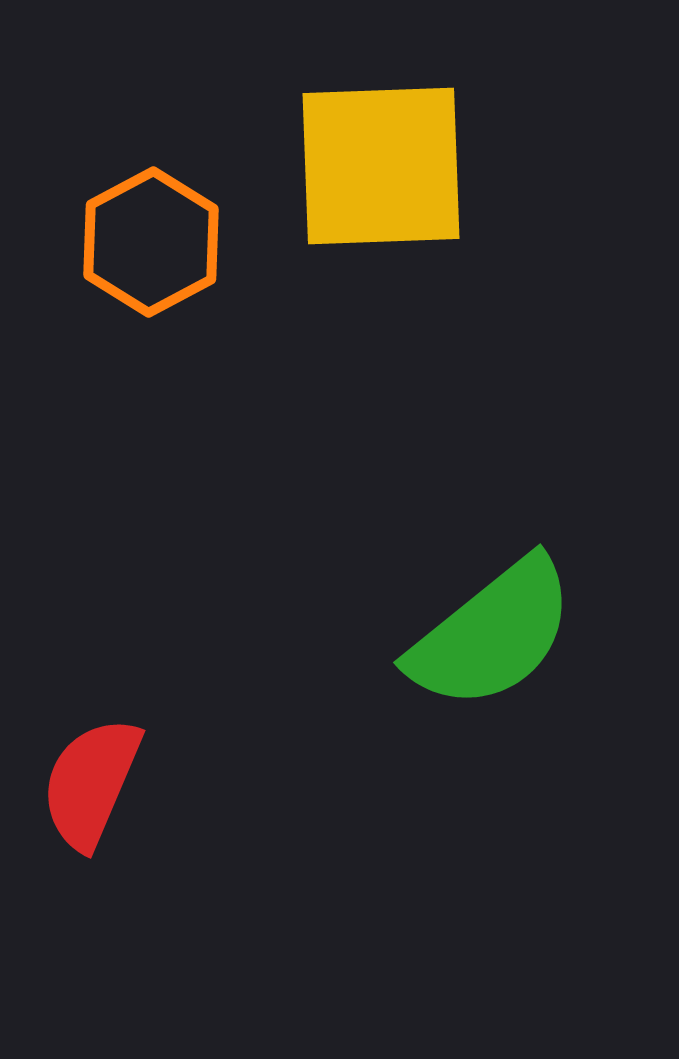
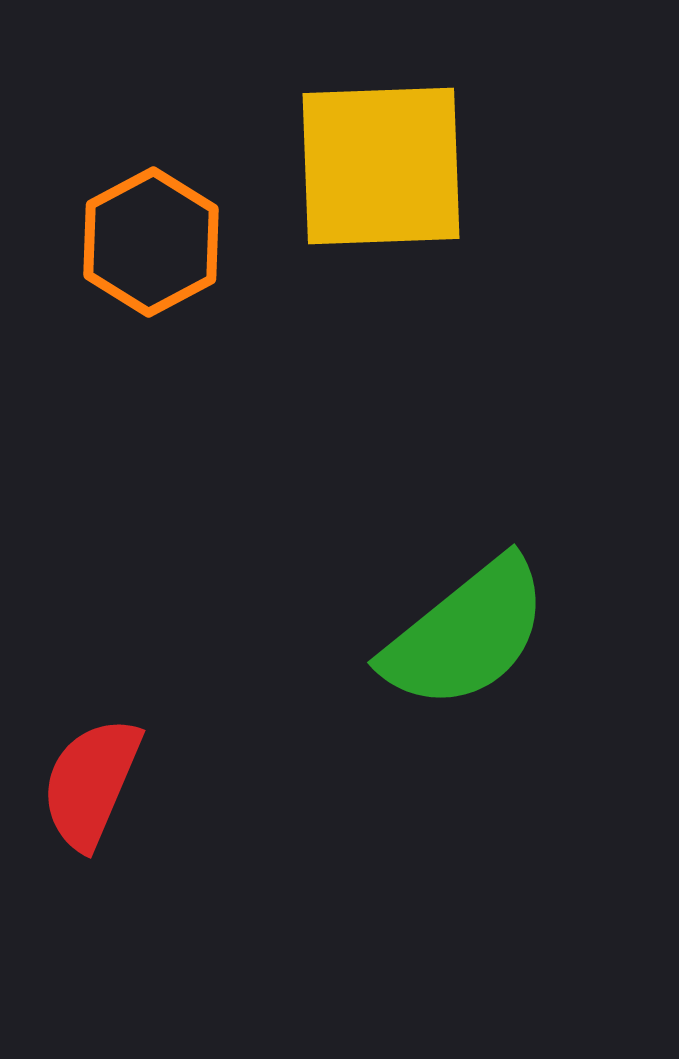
green semicircle: moved 26 px left
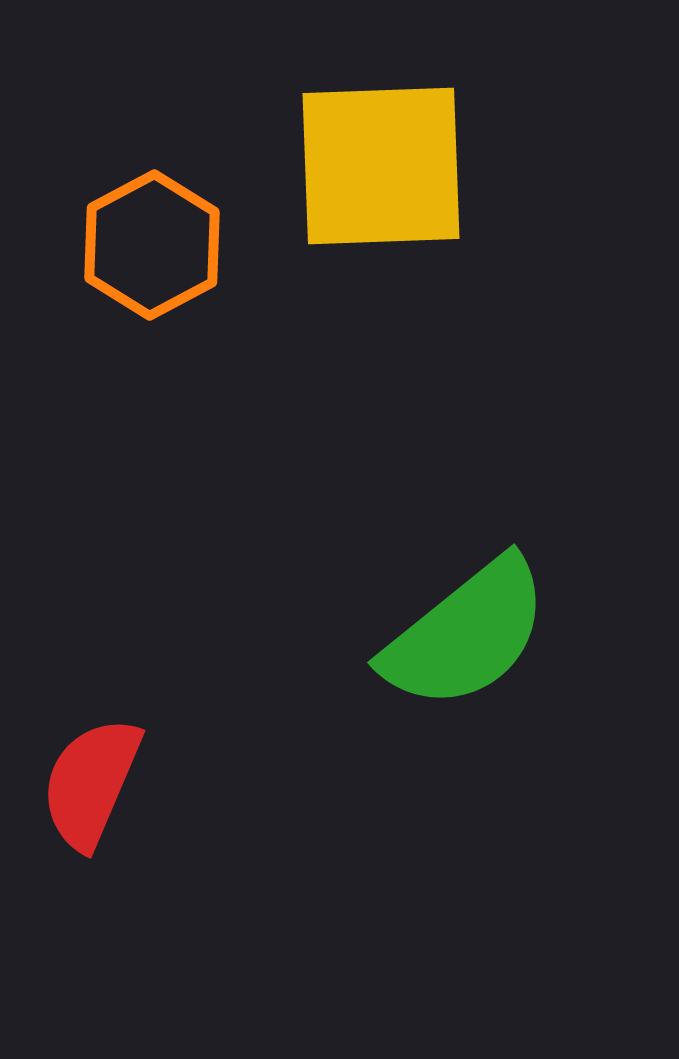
orange hexagon: moved 1 px right, 3 px down
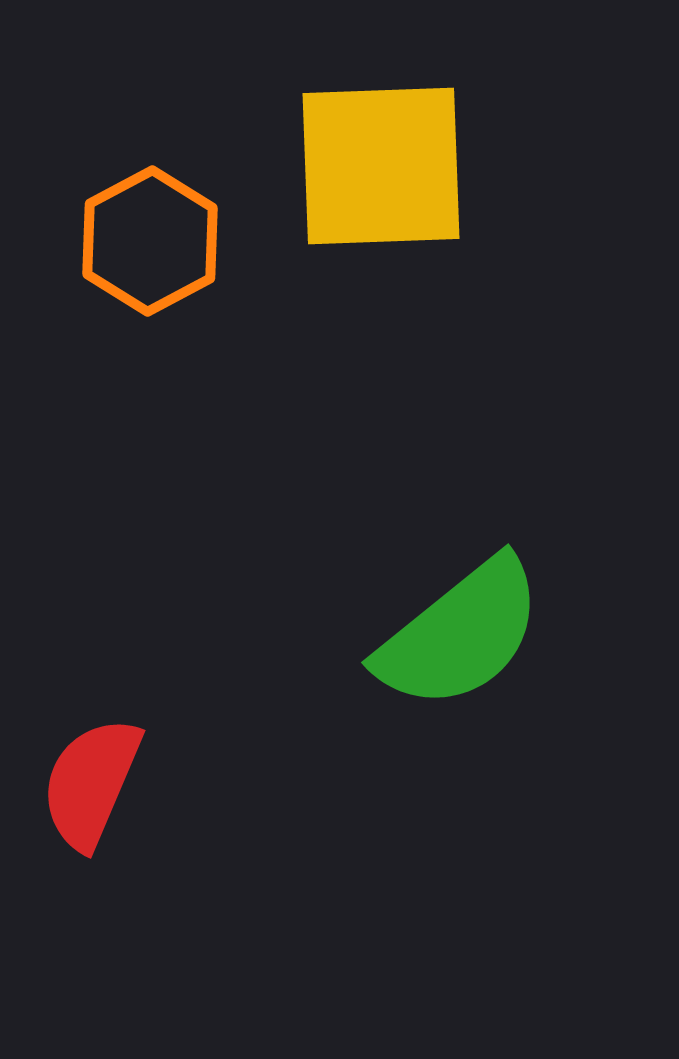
orange hexagon: moved 2 px left, 4 px up
green semicircle: moved 6 px left
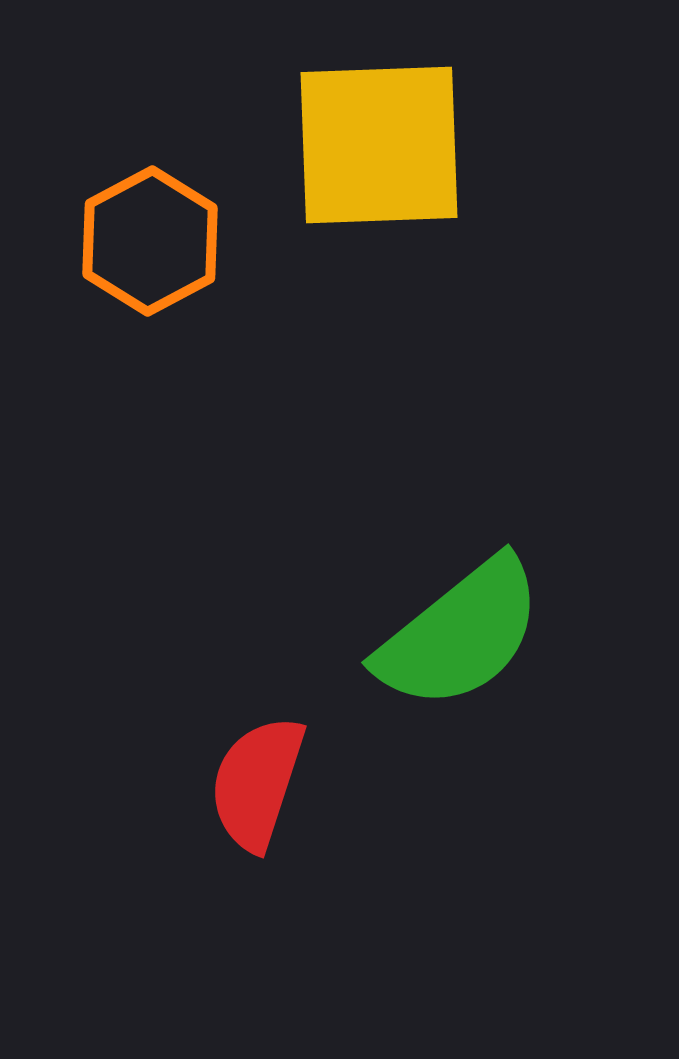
yellow square: moved 2 px left, 21 px up
red semicircle: moved 166 px right; rotated 5 degrees counterclockwise
